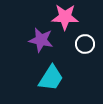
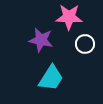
pink star: moved 4 px right
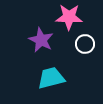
purple star: rotated 15 degrees clockwise
cyan trapezoid: rotated 136 degrees counterclockwise
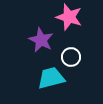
pink star: rotated 16 degrees clockwise
white circle: moved 14 px left, 13 px down
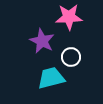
pink star: rotated 20 degrees counterclockwise
purple star: moved 1 px right, 1 px down
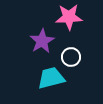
purple star: rotated 15 degrees clockwise
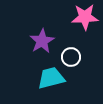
pink star: moved 16 px right
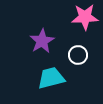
white circle: moved 7 px right, 2 px up
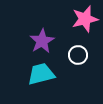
pink star: moved 2 px down; rotated 12 degrees counterclockwise
cyan trapezoid: moved 10 px left, 4 px up
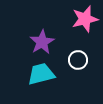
purple star: moved 1 px down
white circle: moved 5 px down
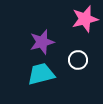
purple star: rotated 15 degrees clockwise
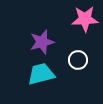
pink star: rotated 12 degrees clockwise
